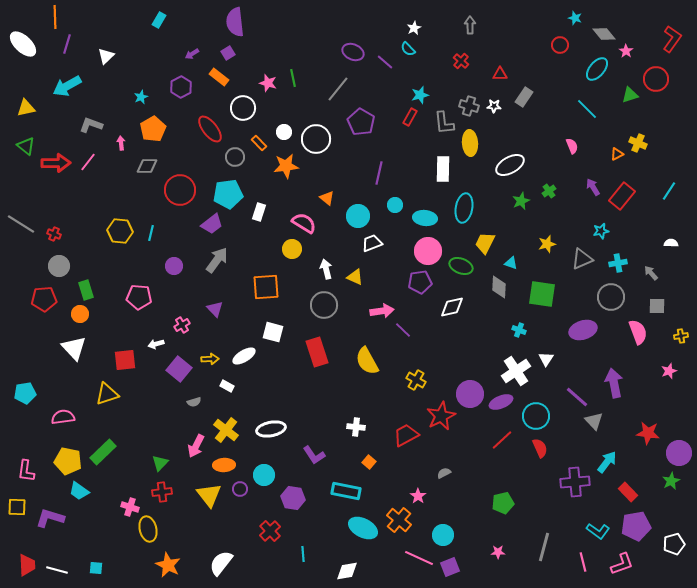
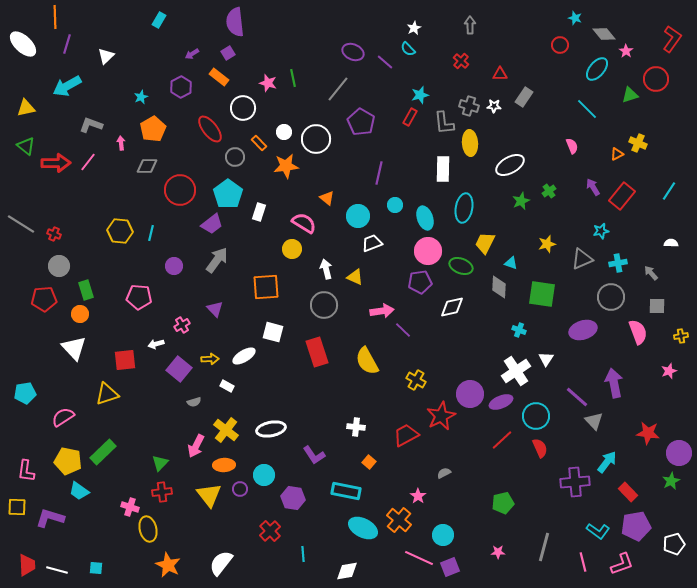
cyan pentagon at (228, 194): rotated 28 degrees counterclockwise
cyan ellipse at (425, 218): rotated 65 degrees clockwise
pink semicircle at (63, 417): rotated 25 degrees counterclockwise
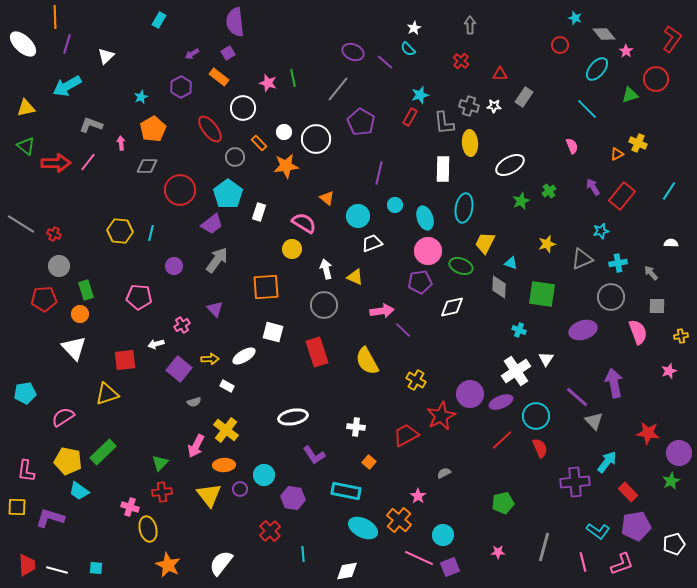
white ellipse at (271, 429): moved 22 px right, 12 px up
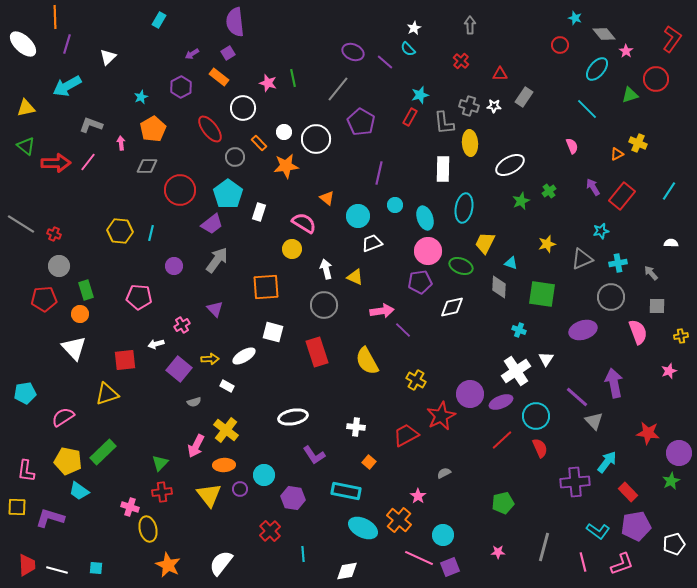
white triangle at (106, 56): moved 2 px right, 1 px down
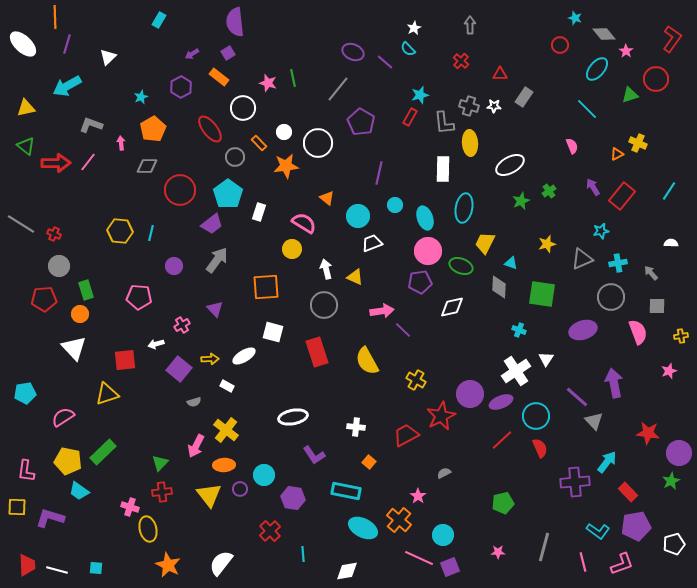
white circle at (316, 139): moved 2 px right, 4 px down
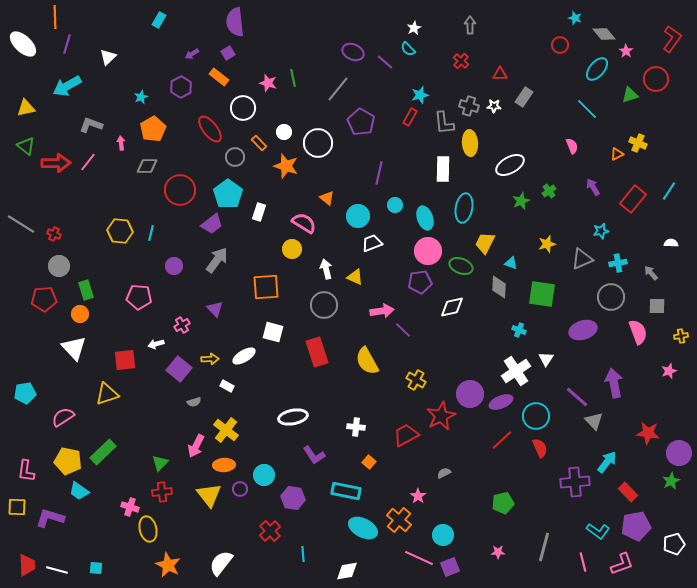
orange star at (286, 166): rotated 25 degrees clockwise
red rectangle at (622, 196): moved 11 px right, 3 px down
